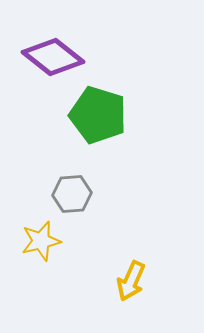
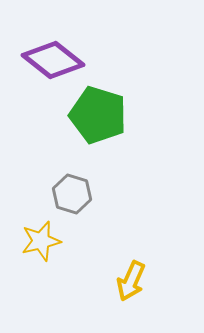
purple diamond: moved 3 px down
gray hexagon: rotated 21 degrees clockwise
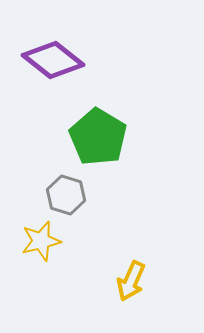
green pentagon: moved 22 px down; rotated 14 degrees clockwise
gray hexagon: moved 6 px left, 1 px down
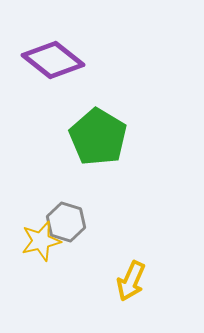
gray hexagon: moved 27 px down
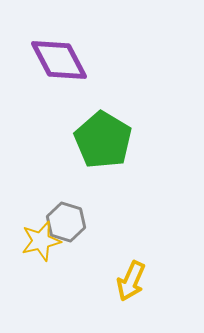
purple diamond: moved 6 px right; rotated 24 degrees clockwise
green pentagon: moved 5 px right, 3 px down
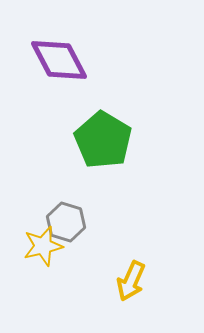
yellow star: moved 2 px right, 5 px down
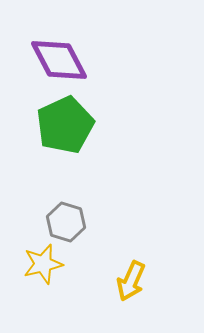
green pentagon: moved 38 px left, 15 px up; rotated 16 degrees clockwise
yellow star: moved 18 px down
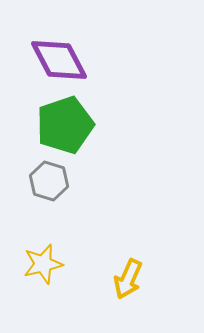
green pentagon: rotated 6 degrees clockwise
gray hexagon: moved 17 px left, 41 px up
yellow arrow: moved 3 px left, 2 px up
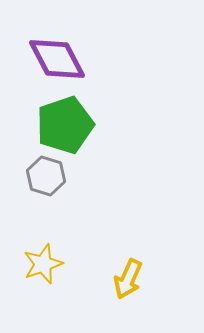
purple diamond: moved 2 px left, 1 px up
gray hexagon: moved 3 px left, 5 px up
yellow star: rotated 6 degrees counterclockwise
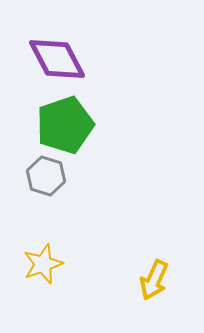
yellow arrow: moved 26 px right, 1 px down
